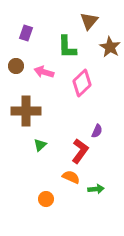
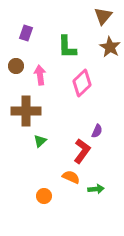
brown triangle: moved 14 px right, 5 px up
pink arrow: moved 4 px left, 3 px down; rotated 66 degrees clockwise
green triangle: moved 4 px up
red L-shape: moved 2 px right
orange circle: moved 2 px left, 3 px up
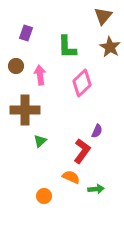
brown cross: moved 1 px left, 1 px up
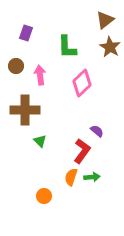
brown triangle: moved 2 px right, 4 px down; rotated 12 degrees clockwise
purple semicircle: rotated 72 degrees counterclockwise
green triangle: rotated 32 degrees counterclockwise
orange semicircle: rotated 96 degrees counterclockwise
green arrow: moved 4 px left, 12 px up
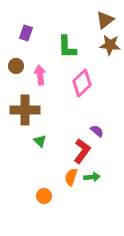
brown star: moved 2 px up; rotated 25 degrees counterclockwise
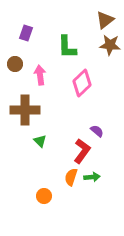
brown circle: moved 1 px left, 2 px up
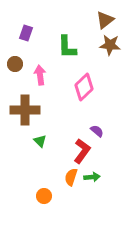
pink diamond: moved 2 px right, 4 px down
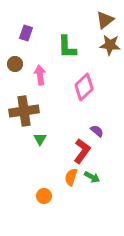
brown cross: moved 1 px left, 1 px down; rotated 8 degrees counterclockwise
green triangle: moved 2 px up; rotated 16 degrees clockwise
green arrow: rotated 35 degrees clockwise
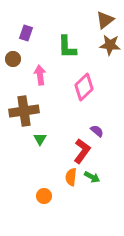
brown circle: moved 2 px left, 5 px up
orange semicircle: rotated 12 degrees counterclockwise
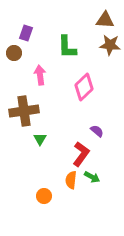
brown triangle: rotated 42 degrees clockwise
brown circle: moved 1 px right, 6 px up
red L-shape: moved 1 px left, 3 px down
orange semicircle: moved 3 px down
